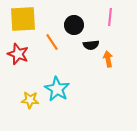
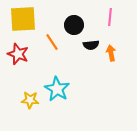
orange arrow: moved 3 px right, 6 px up
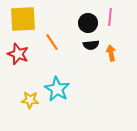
black circle: moved 14 px right, 2 px up
